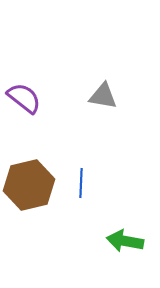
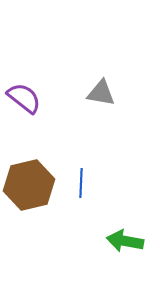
gray triangle: moved 2 px left, 3 px up
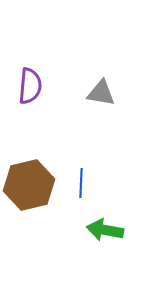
purple semicircle: moved 6 px right, 12 px up; rotated 57 degrees clockwise
green arrow: moved 20 px left, 11 px up
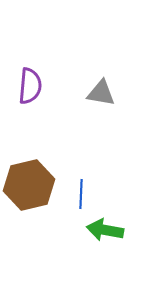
blue line: moved 11 px down
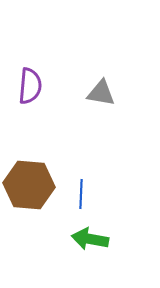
brown hexagon: rotated 18 degrees clockwise
green arrow: moved 15 px left, 9 px down
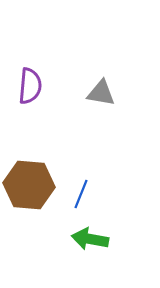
blue line: rotated 20 degrees clockwise
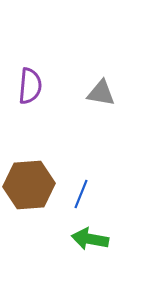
brown hexagon: rotated 9 degrees counterclockwise
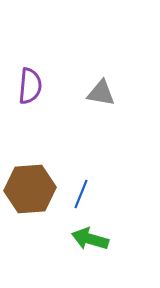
brown hexagon: moved 1 px right, 4 px down
green arrow: rotated 6 degrees clockwise
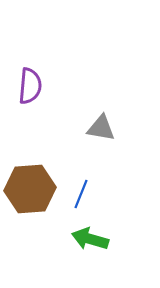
gray triangle: moved 35 px down
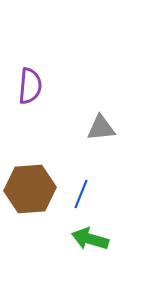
gray triangle: rotated 16 degrees counterclockwise
